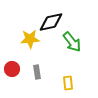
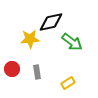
green arrow: rotated 15 degrees counterclockwise
yellow rectangle: rotated 64 degrees clockwise
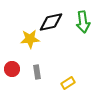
green arrow: moved 11 px right, 20 px up; rotated 45 degrees clockwise
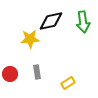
black diamond: moved 1 px up
red circle: moved 2 px left, 5 px down
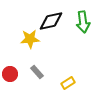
gray rectangle: rotated 32 degrees counterclockwise
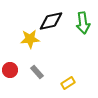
green arrow: moved 1 px down
red circle: moved 4 px up
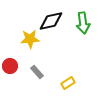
red circle: moved 4 px up
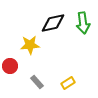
black diamond: moved 2 px right, 2 px down
yellow star: moved 6 px down
gray rectangle: moved 10 px down
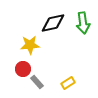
red circle: moved 13 px right, 3 px down
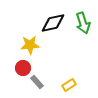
green arrow: rotated 10 degrees counterclockwise
red circle: moved 1 px up
yellow rectangle: moved 1 px right, 2 px down
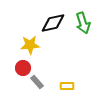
yellow rectangle: moved 2 px left, 1 px down; rotated 32 degrees clockwise
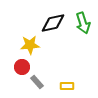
red circle: moved 1 px left, 1 px up
